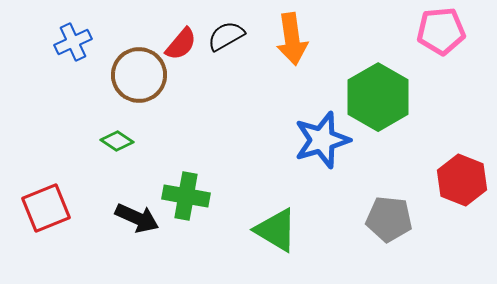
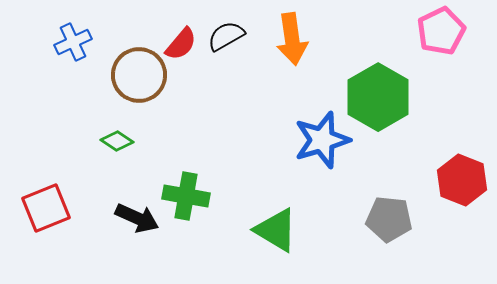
pink pentagon: rotated 21 degrees counterclockwise
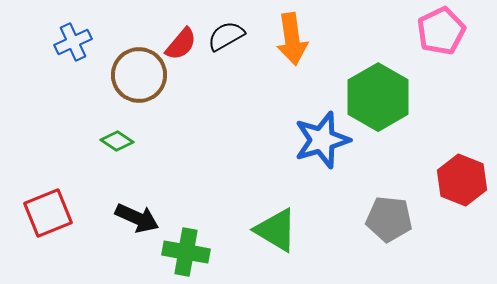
green cross: moved 56 px down
red square: moved 2 px right, 5 px down
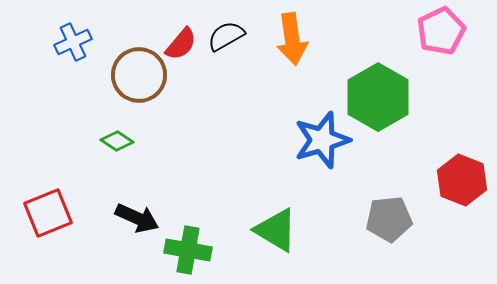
gray pentagon: rotated 12 degrees counterclockwise
green cross: moved 2 px right, 2 px up
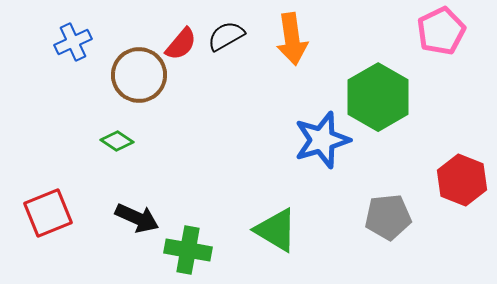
gray pentagon: moved 1 px left, 2 px up
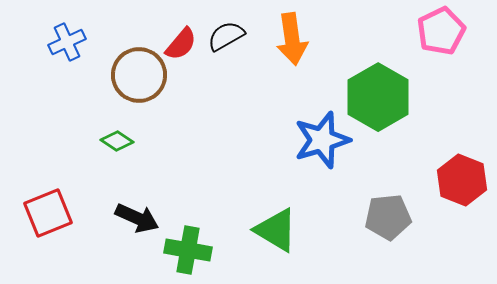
blue cross: moved 6 px left
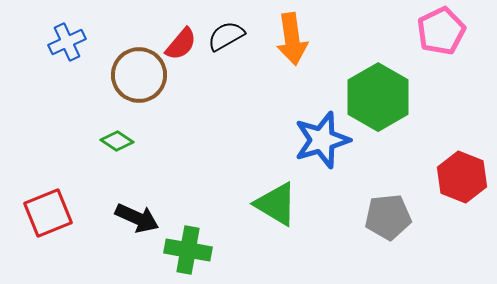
red hexagon: moved 3 px up
green triangle: moved 26 px up
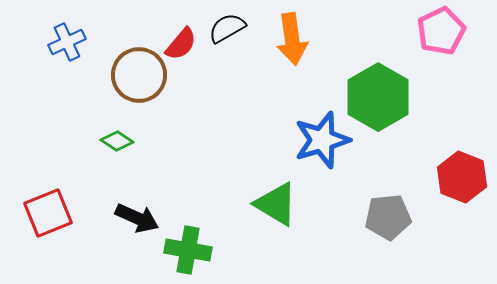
black semicircle: moved 1 px right, 8 px up
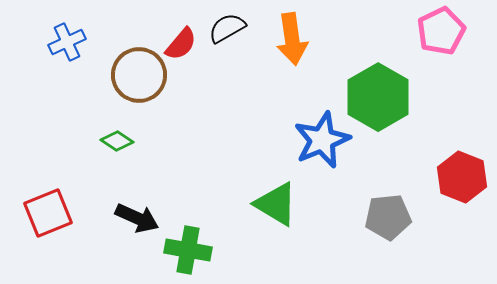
blue star: rotated 6 degrees counterclockwise
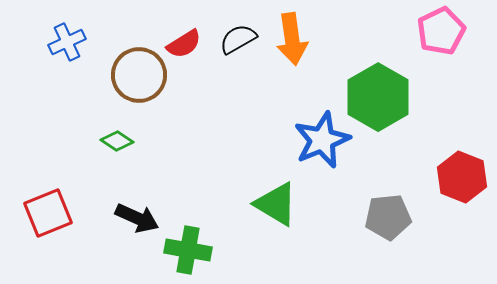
black semicircle: moved 11 px right, 11 px down
red semicircle: moved 3 px right; rotated 18 degrees clockwise
